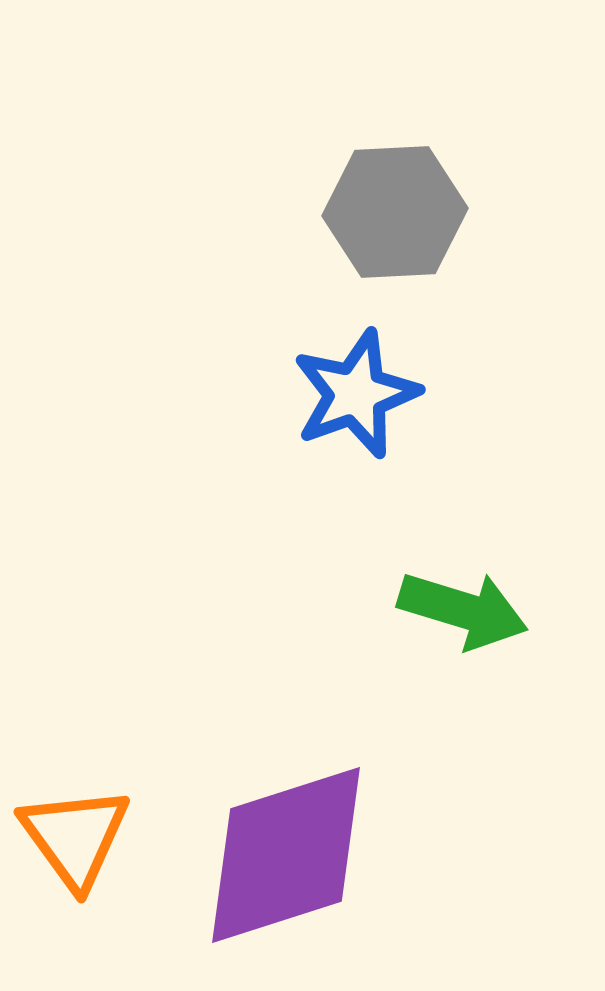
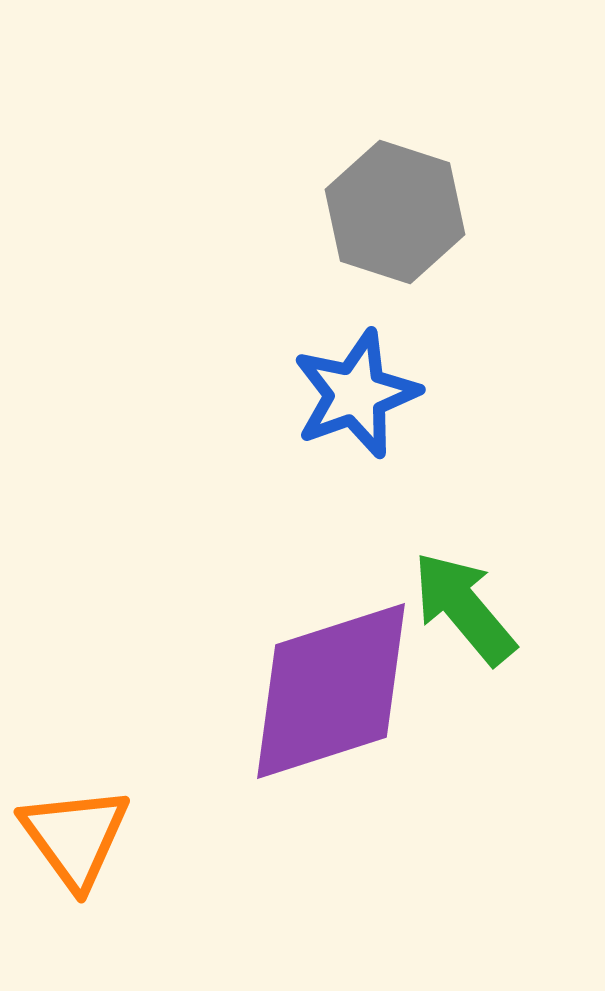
gray hexagon: rotated 21 degrees clockwise
green arrow: moved 1 px right, 2 px up; rotated 147 degrees counterclockwise
purple diamond: moved 45 px right, 164 px up
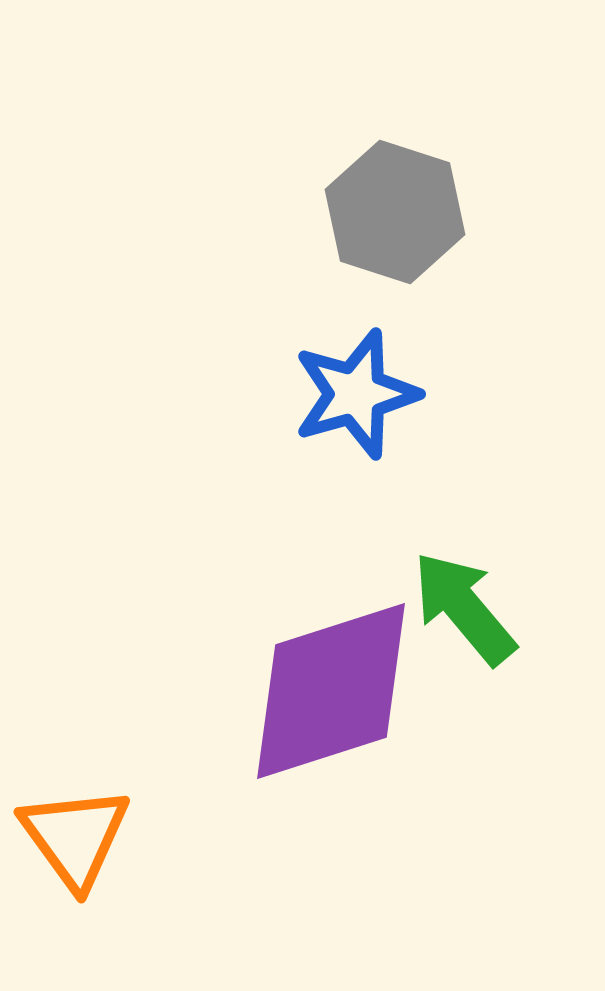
blue star: rotated 4 degrees clockwise
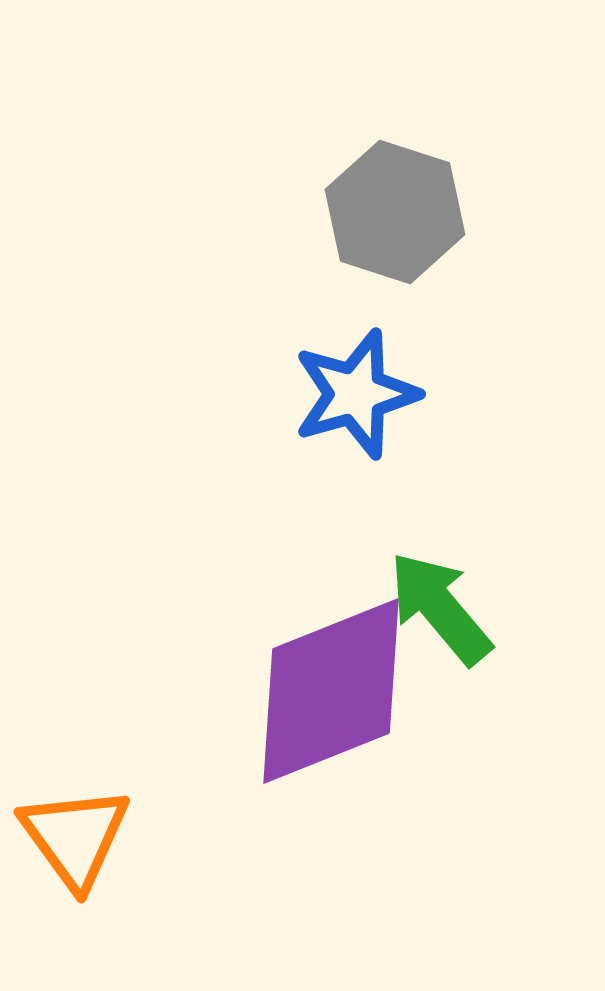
green arrow: moved 24 px left
purple diamond: rotated 4 degrees counterclockwise
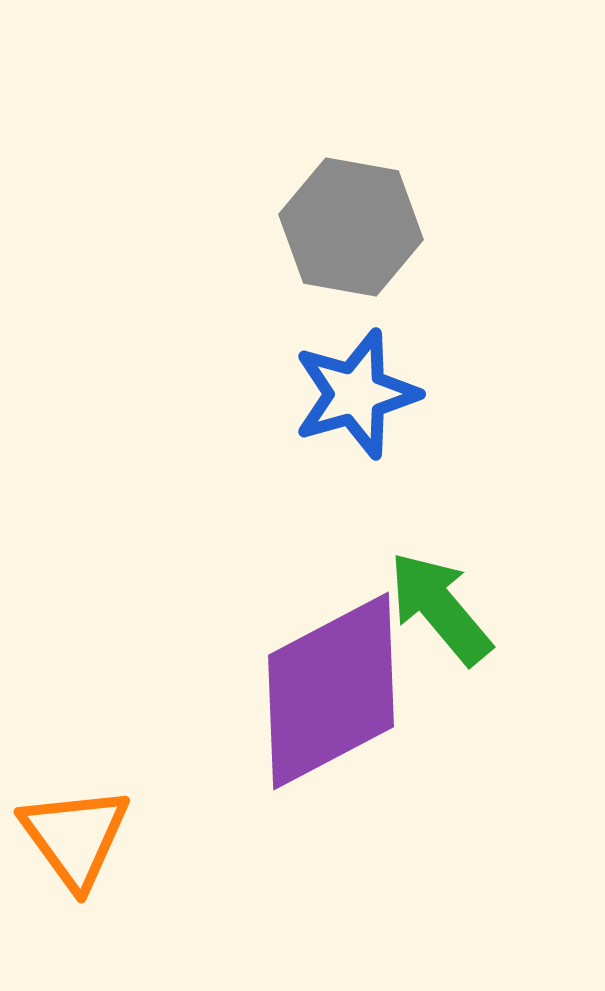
gray hexagon: moved 44 px left, 15 px down; rotated 8 degrees counterclockwise
purple diamond: rotated 6 degrees counterclockwise
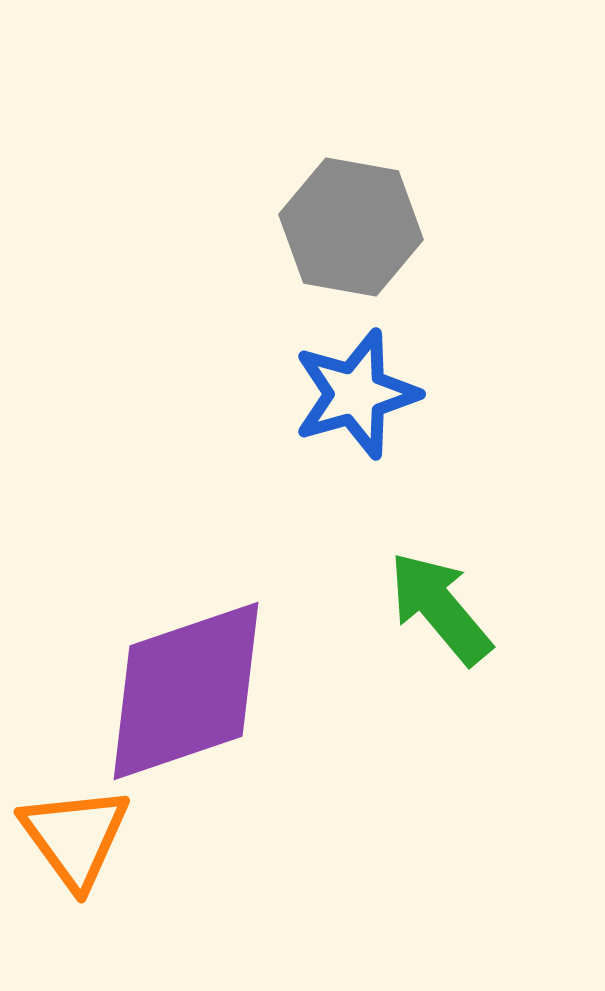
purple diamond: moved 145 px left; rotated 9 degrees clockwise
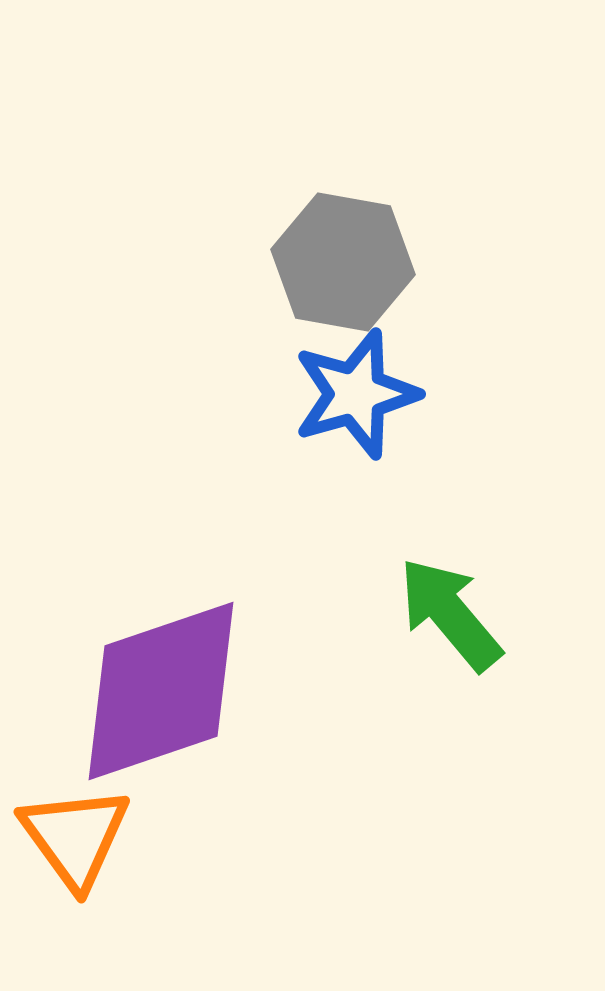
gray hexagon: moved 8 px left, 35 px down
green arrow: moved 10 px right, 6 px down
purple diamond: moved 25 px left
